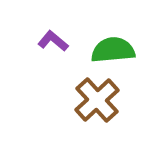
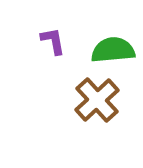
purple L-shape: rotated 40 degrees clockwise
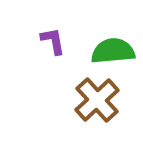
green semicircle: moved 1 px down
